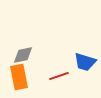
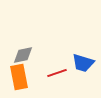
blue trapezoid: moved 2 px left, 1 px down
red line: moved 2 px left, 3 px up
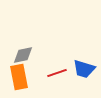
blue trapezoid: moved 1 px right, 6 px down
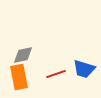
red line: moved 1 px left, 1 px down
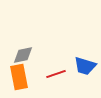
blue trapezoid: moved 1 px right, 3 px up
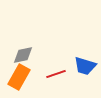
orange rectangle: rotated 40 degrees clockwise
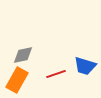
orange rectangle: moved 2 px left, 3 px down
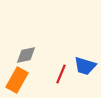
gray diamond: moved 3 px right
red line: moved 5 px right; rotated 48 degrees counterclockwise
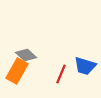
gray diamond: rotated 55 degrees clockwise
orange rectangle: moved 9 px up
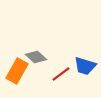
gray diamond: moved 10 px right, 2 px down
red line: rotated 30 degrees clockwise
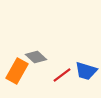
blue trapezoid: moved 1 px right, 5 px down
red line: moved 1 px right, 1 px down
